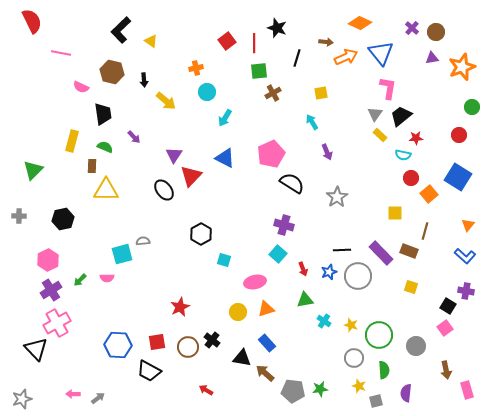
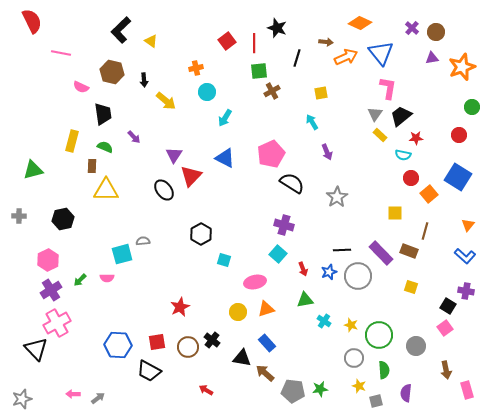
brown cross at (273, 93): moved 1 px left, 2 px up
green triangle at (33, 170): rotated 30 degrees clockwise
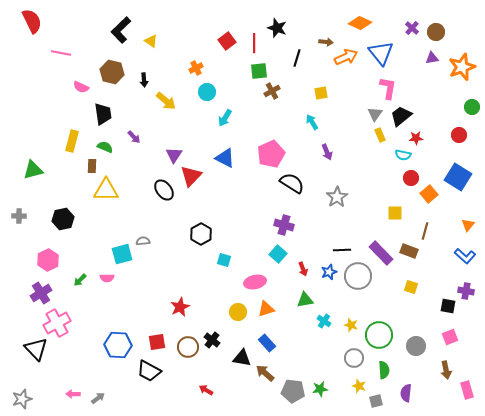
orange cross at (196, 68): rotated 16 degrees counterclockwise
yellow rectangle at (380, 135): rotated 24 degrees clockwise
purple cross at (51, 290): moved 10 px left, 3 px down
black square at (448, 306): rotated 21 degrees counterclockwise
pink square at (445, 328): moved 5 px right, 9 px down; rotated 14 degrees clockwise
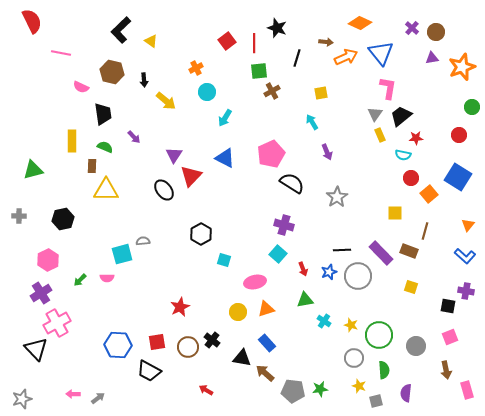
yellow rectangle at (72, 141): rotated 15 degrees counterclockwise
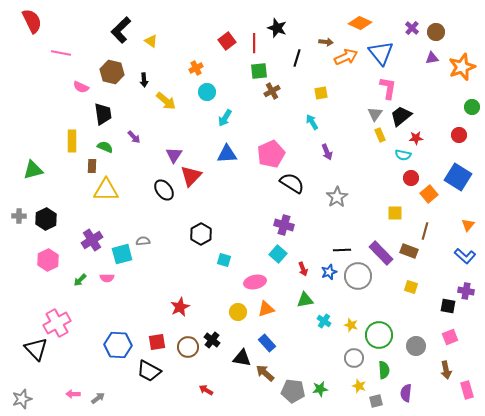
blue triangle at (225, 158): moved 2 px right, 4 px up; rotated 30 degrees counterclockwise
black hexagon at (63, 219): moved 17 px left; rotated 15 degrees counterclockwise
purple cross at (41, 293): moved 51 px right, 53 px up
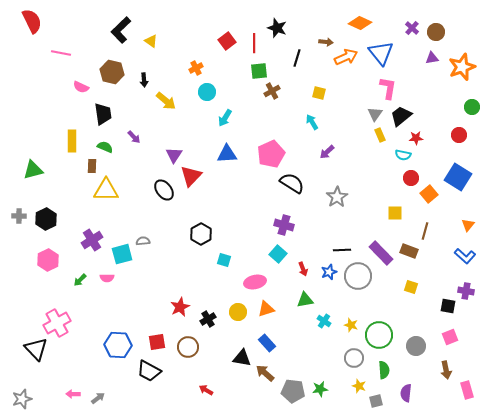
yellow square at (321, 93): moved 2 px left; rotated 24 degrees clockwise
purple arrow at (327, 152): rotated 70 degrees clockwise
black cross at (212, 340): moved 4 px left, 21 px up; rotated 21 degrees clockwise
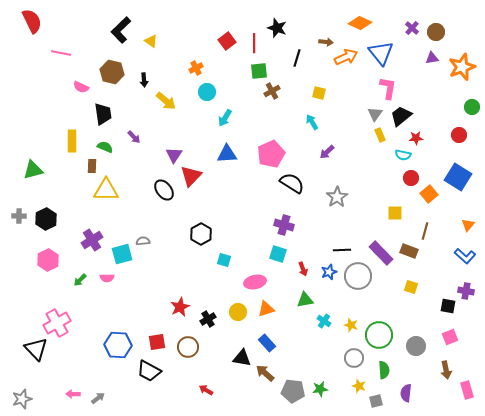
cyan square at (278, 254): rotated 24 degrees counterclockwise
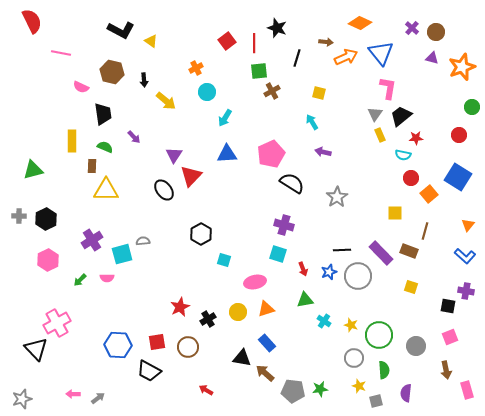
black L-shape at (121, 30): rotated 108 degrees counterclockwise
purple triangle at (432, 58): rotated 24 degrees clockwise
purple arrow at (327, 152): moved 4 px left; rotated 56 degrees clockwise
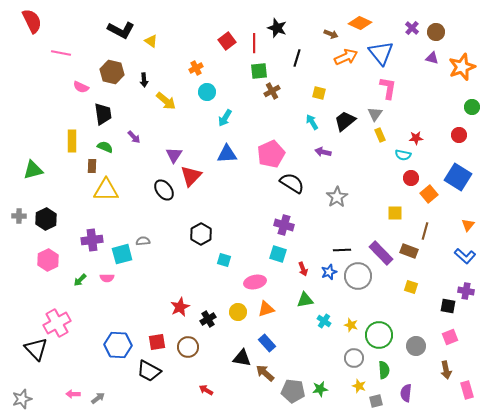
brown arrow at (326, 42): moved 5 px right, 8 px up; rotated 16 degrees clockwise
black trapezoid at (401, 116): moved 56 px left, 5 px down
purple cross at (92, 240): rotated 25 degrees clockwise
